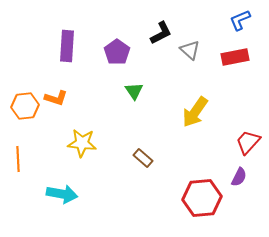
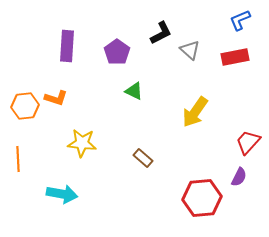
green triangle: rotated 30 degrees counterclockwise
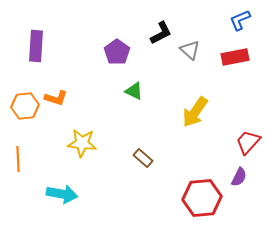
purple rectangle: moved 31 px left
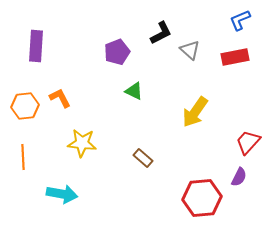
purple pentagon: rotated 15 degrees clockwise
orange L-shape: moved 4 px right; rotated 135 degrees counterclockwise
orange line: moved 5 px right, 2 px up
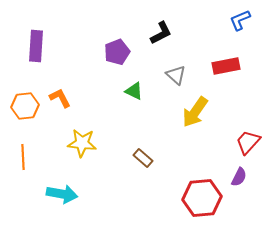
gray triangle: moved 14 px left, 25 px down
red rectangle: moved 9 px left, 9 px down
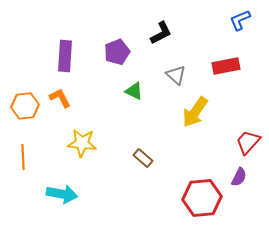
purple rectangle: moved 29 px right, 10 px down
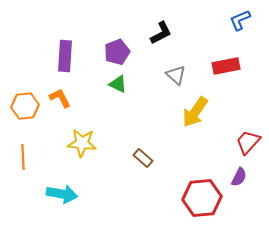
green triangle: moved 16 px left, 7 px up
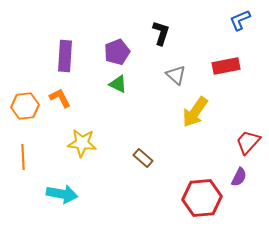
black L-shape: rotated 45 degrees counterclockwise
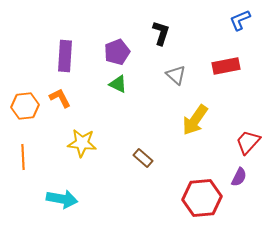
yellow arrow: moved 8 px down
cyan arrow: moved 5 px down
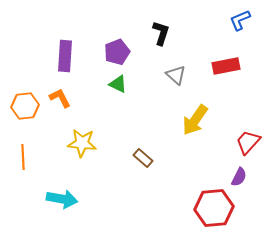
red hexagon: moved 12 px right, 10 px down
